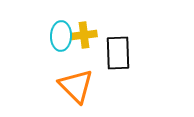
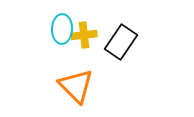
cyan ellipse: moved 1 px right, 7 px up
black rectangle: moved 3 px right, 11 px up; rotated 36 degrees clockwise
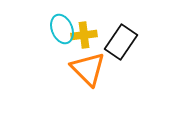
cyan ellipse: rotated 24 degrees counterclockwise
orange triangle: moved 12 px right, 17 px up
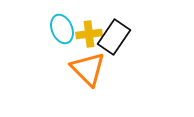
yellow cross: moved 5 px right, 1 px up
black rectangle: moved 7 px left, 5 px up
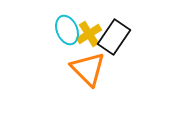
cyan ellipse: moved 5 px right, 1 px down
yellow cross: rotated 25 degrees counterclockwise
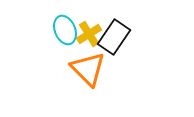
cyan ellipse: moved 2 px left
